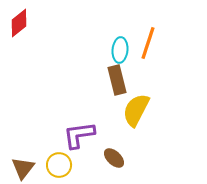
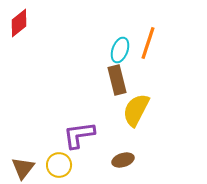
cyan ellipse: rotated 15 degrees clockwise
brown ellipse: moved 9 px right, 2 px down; rotated 60 degrees counterclockwise
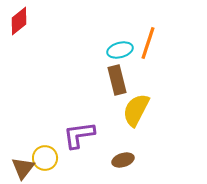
red diamond: moved 2 px up
cyan ellipse: rotated 55 degrees clockwise
yellow circle: moved 14 px left, 7 px up
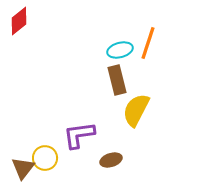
brown ellipse: moved 12 px left
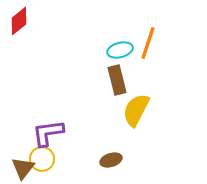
purple L-shape: moved 31 px left, 2 px up
yellow circle: moved 3 px left, 1 px down
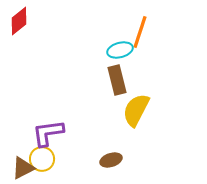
orange line: moved 8 px left, 11 px up
brown triangle: rotated 25 degrees clockwise
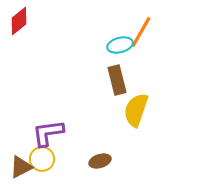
orange line: moved 1 px right; rotated 12 degrees clockwise
cyan ellipse: moved 5 px up
yellow semicircle: rotated 8 degrees counterclockwise
brown ellipse: moved 11 px left, 1 px down
brown triangle: moved 2 px left, 1 px up
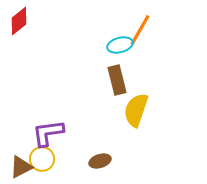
orange line: moved 1 px left, 2 px up
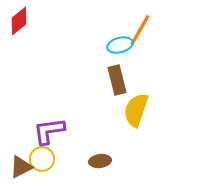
purple L-shape: moved 1 px right, 2 px up
brown ellipse: rotated 10 degrees clockwise
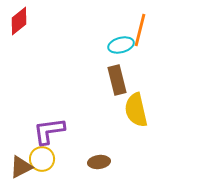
orange line: rotated 16 degrees counterclockwise
cyan ellipse: moved 1 px right
yellow semicircle: rotated 32 degrees counterclockwise
brown ellipse: moved 1 px left, 1 px down
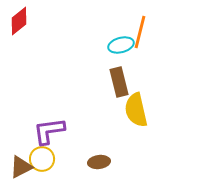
orange line: moved 2 px down
brown rectangle: moved 2 px right, 2 px down
